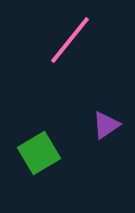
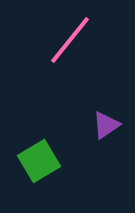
green square: moved 8 px down
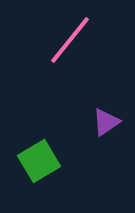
purple triangle: moved 3 px up
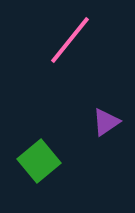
green square: rotated 9 degrees counterclockwise
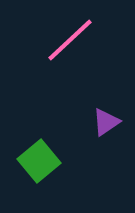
pink line: rotated 8 degrees clockwise
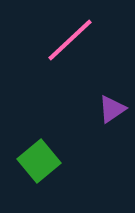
purple triangle: moved 6 px right, 13 px up
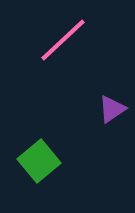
pink line: moved 7 px left
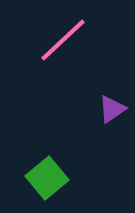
green square: moved 8 px right, 17 px down
